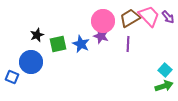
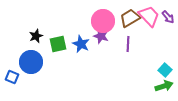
black star: moved 1 px left, 1 px down
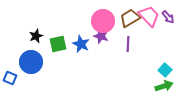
blue square: moved 2 px left, 1 px down
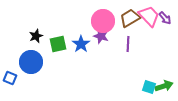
purple arrow: moved 3 px left, 1 px down
blue star: rotated 12 degrees clockwise
cyan square: moved 16 px left, 17 px down; rotated 24 degrees counterclockwise
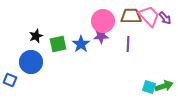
brown trapezoid: moved 1 px right, 2 px up; rotated 30 degrees clockwise
purple star: rotated 21 degrees counterclockwise
blue square: moved 2 px down
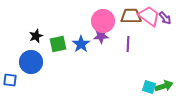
pink trapezoid: rotated 10 degrees counterclockwise
blue square: rotated 16 degrees counterclockwise
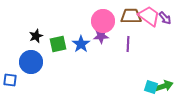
cyan square: moved 2 px right
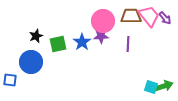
pink trapezoid: rotated 15 degrees clockwise
blue star: moved 1 px right, 2 px up
